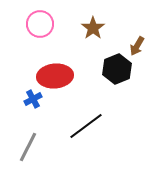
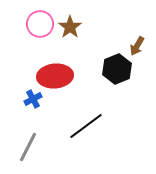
brown star: moved 23 px left, 1 px up
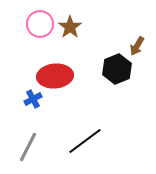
black line: moved 1 px left, 15 px down
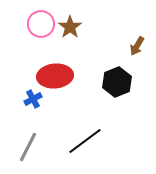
pink circle: moved 1 px right
black hexagon: moved 13 px down
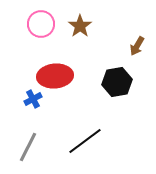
brown star: moved 10 px right, 1 px up
black hexagon: rotated 12 degrees clockwise
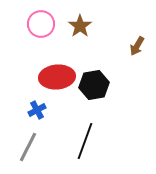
red ellipse: moved 2 px right, 1 px down
black hexagon: moved 23 px left, 3 px down
blue cross: moved 4 px right, 11 px down
black line: rotated 33 degrees counterclockwise
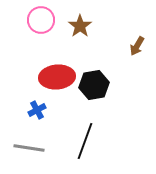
pink circle: moved 4 px up
gray line: moved 1 px right, 1 px down; rotated 72 degrees clockwise
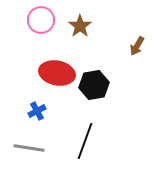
red ellipse: moved 4 px up; rotated 16 degrees clockwise
blue cross: moved 1 px down
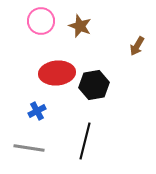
pink circle: moved 1 px down
brown star: rotated 15 degrees counterclockwise
red ellipse: rotated 16 degrees counterclockwise
black line: rotated 6 degrees counterclockwise
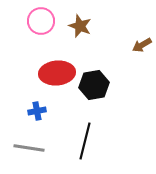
brown arrow: moved 5 px right, 1 px up; rotated 30 degrees clockwise
blue cross: rotated 18 degrees clockwise
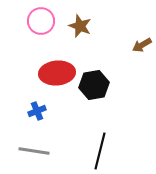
blue cross: rotated 12 degrees counterclockwise
black line: moved 15 px right, 10 px down
gray line: moved 5 px right, 3 px down
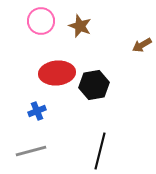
gray line: moved 3 px left; rotated 24 degrees counterclockwise
